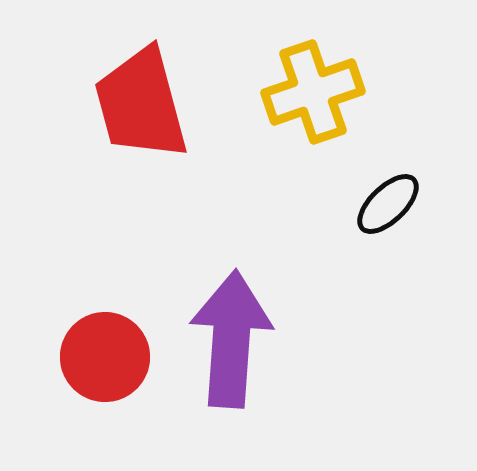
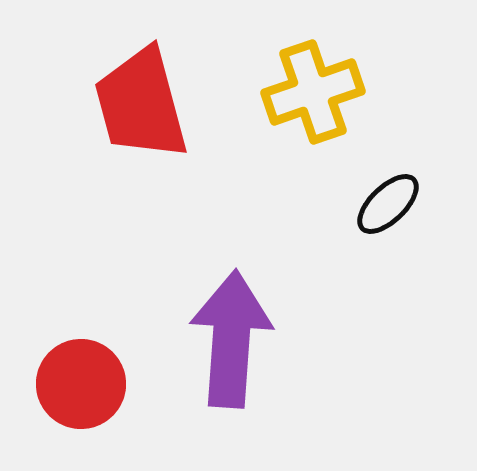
red circle: moved 24 px left, 27 px down
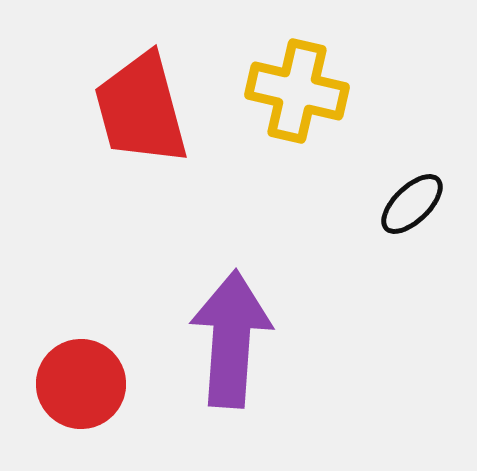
yellow cross: moved 16 px left, 1 px up; rotated 32 degrees clockwise
red trapezoid: moved 5 px down
black ellipse: moved 24 px right
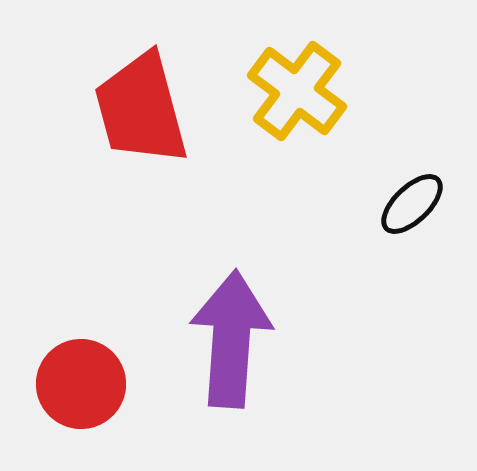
yellow cross: rotated 24 degrees clockwise
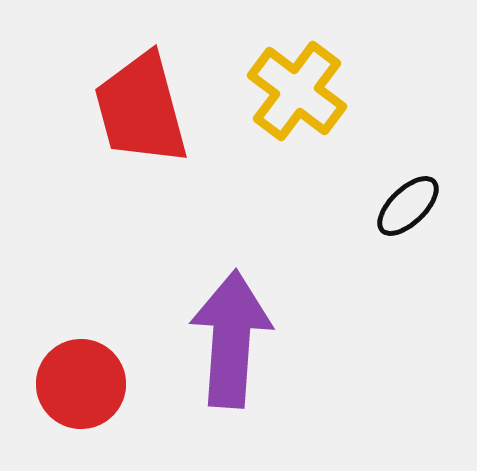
black ellipse: moved 4 px left, 2 px down
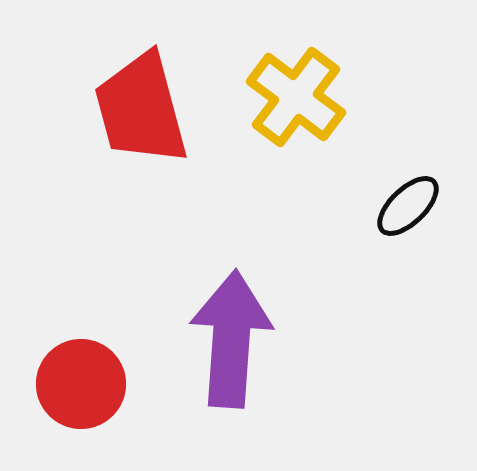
yellow cross: moved 1 px left, 6 px down
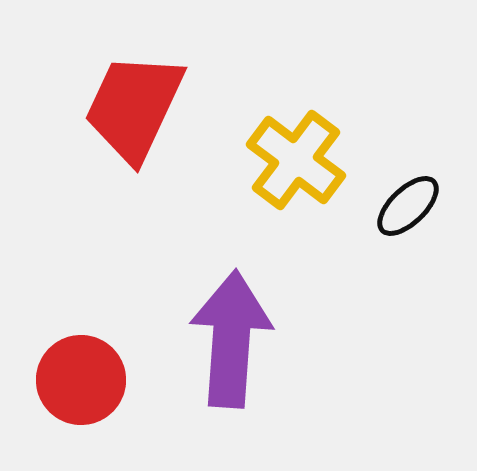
yellow cross: moved 63 px down
red trapezoid: moved 7 px left, 2 px up; rotated 40 degrees clockwise
red circle: moved 4 px up
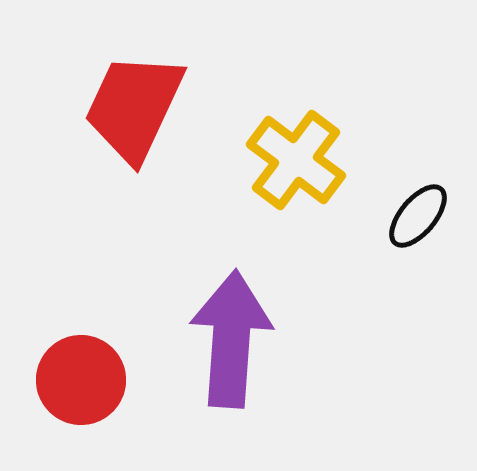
black ellipse: moved 10 px right, 10 px down; rotated 6 degrees counterclockwise
